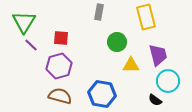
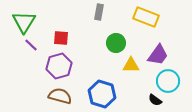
yellow rectangle: rotated 55 degrees counterclockwise
green circle: moved 1 px left, 1 px down
purple trapezoid: rotated 50 degrees clockwise
blue hexagon: rotated 8 degrees clockwise
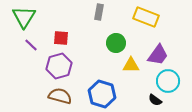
green triangle: moved 5 px up
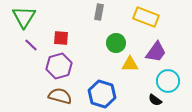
purple trapezoid: moved 2 px left, 3 px up
yellow triangle: moved 1 px left, 1 px up
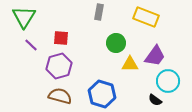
purple trapezoid: moved 1 px left, 4 px down
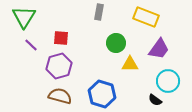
purple trapezoid: moved 4 px right, 7 px up
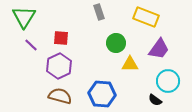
gray rectangle: rotated 28 degrees counterclockwise
purple hexagon: rotated 10 degrees counterclockwise
blue hexagon: rotated 12 degrees counterclockwise
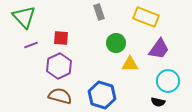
green triangle: rotated 15 degrees counterclockwise
purple line: rotated 64 degrees counterclockwise
blue hexagon: moved 1 px down; rotated 12 degrees clockwise
black semicircle: moved 3 px right, 2 px down; rotated 24 degrees counterclockwise
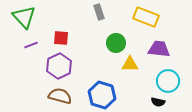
purple trapezoid: rotated 120 degrees counterclockwise
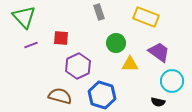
purple trapezoid: moved 3 px down; rotated 30 degrees clockwise
purple hexagon: moved 19 px right
cyan circle: moved 4 px right
